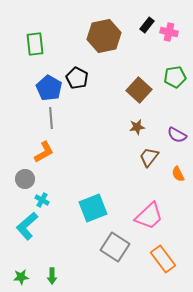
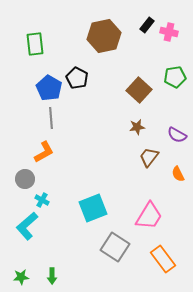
pink trapezoid: rotated 16 degrees counterclockwise
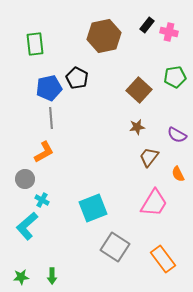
blue pentagon: rotated 30 degrees clockwise
pink trapezoid: moved 5 px right, 13 px up
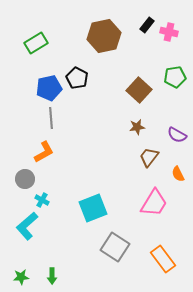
green rectangle: moved 1 px right, 1 px up; rotated 65 degrees clockwise
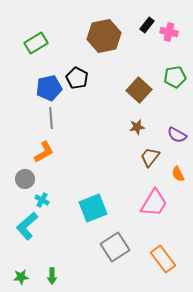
brown trapezoid: moved 1 px right
gray square: rotated 24 degrees clockwise
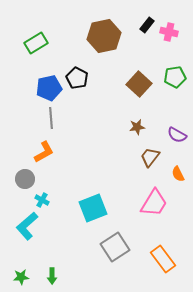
brown square: moved 6 px up
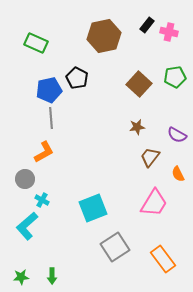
green rectangle: rotated 55 degrees clockwise
blue pentagon: moved 2 px down
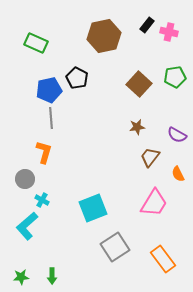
orange L-shape: rotated 45 degrees counterclockwise
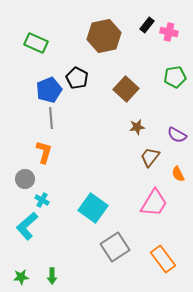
brown square: moved 13 px left, 5 px down
blue pentagon: rotated 10 degrees counterclockwise
cyan square: rotated 32 degrees counterclockwise
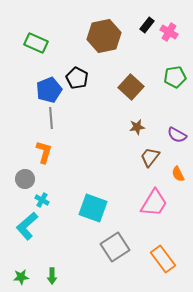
pink cross: rotated 18 degrees clockwise
brown square: moved 5 px right, 2 px up
cyan square: rotated 16 degrees counterclockwise
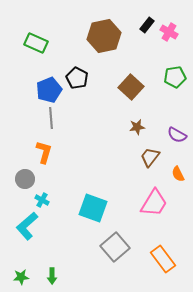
gray square: rotated 8 degrees counterclockwise
